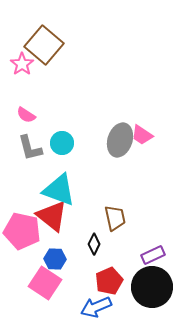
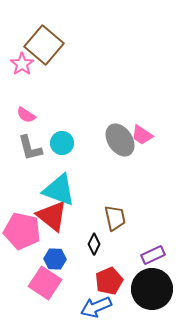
gray ellipse: rotated 52 degrees counterclockwise
black circle: moved 2 px down
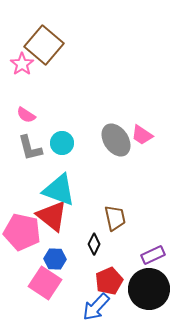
gray ellipse: moved 4 px left
pink pentagon: moved 1 px down
black circle: moved 3 px left
blue arrow: rotated 24 degrees counterclockwise
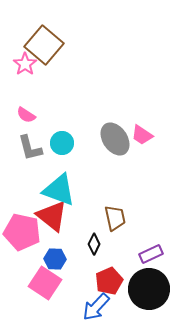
pink star: moved 3 px right
gray ellipse: moved 1 px left, 1 px up
purple rectangle: moved 2 px left, 1 px up
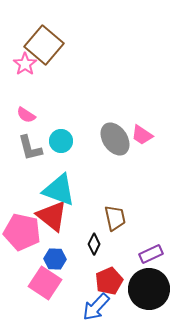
cyan circle: moved 1 px left, 2 px up
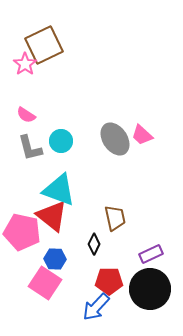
brown square: rotated 24 degrees clockwise
pink trapezoid: rotated 10 degrees clockwise
red pentagon: rotated 24 degrees clockwise
black circle: moved 1 px right
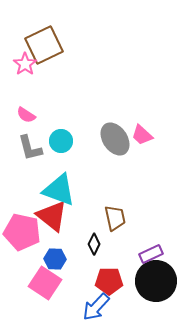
black circle: moved 6 px right, 8 px up
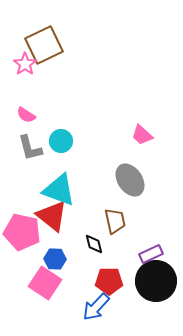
gray ellipse: moved 15 px right, 41 px down
brown trapezoid: moved 3 px down
black diamond: rotated 40 degrees counterclockwise
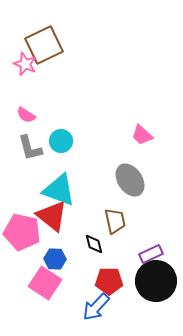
pink star: rotated 15 degrees counterclockwise
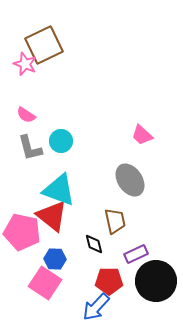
purple rectangle: moved 15 px left
